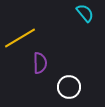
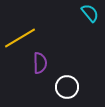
cyan semicircle: moved 5 px right
white circle: moved 2 px left
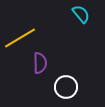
cyan semicircle: moved 9 px left, 1 px down
white circle: moved 1 px left
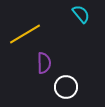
yellow line: moved 5 px right, 4 px up
purple semicircle: moved 4 px right
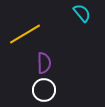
cyan semicircle: moved 1 px right, 1 px up
white circle: moved 22 px left, 3 px down
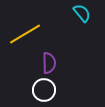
purple semicircle: moved 5 px right
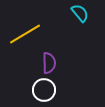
cyan semicircle: moved 2 px left
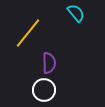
cyan semicircle: moved 4 px left
yellow line: moved 3 px right, 1 px up; rotated 20 degrees counterclockwise
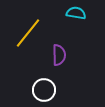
cyan semicircle: rotated 42 degrees counterclockwise
purple semicircle: moved 10 px right, 8 px up
